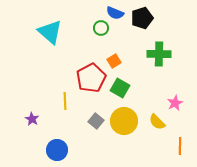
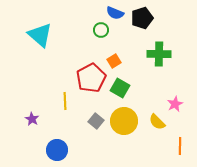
green circle: moved 2 px down
cyan triangle: moved 10 px left, 3 px down
pink star: moved 1 px down
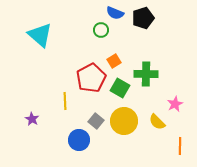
black pentagon: moved 1 px right
green cross: moved 13 px left, 20 px down
blue circle: moved 22 px right, 10 px up
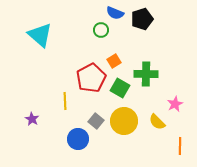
black pentagon: moved 1 px left, 1 px down
blue circle: moved 1 px left, 1 px up
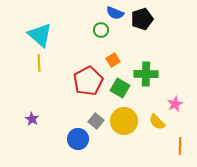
orange square: moved 1 px left, 1 px up
red pentagon: moved 3 px left, 3 px down
yellow line: moved 26 px left, 38 px up
